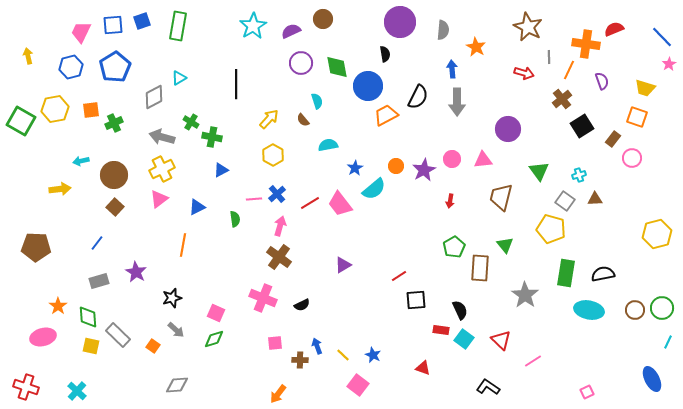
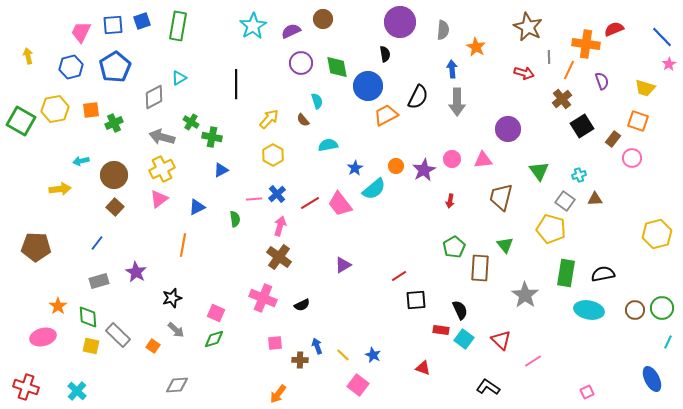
orange square at (637, 117): moved 1 px right, 4 px down
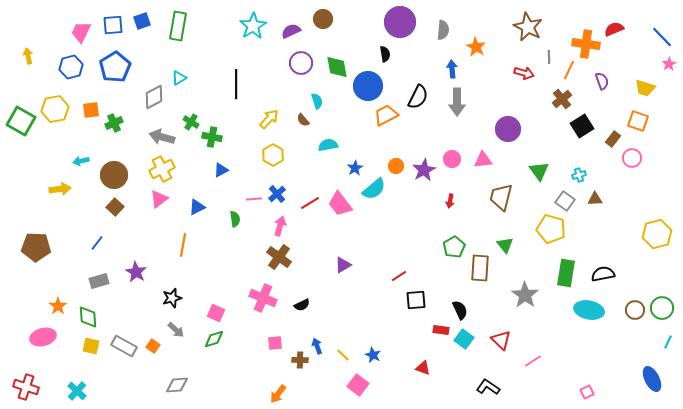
gray rectangle at (118, 335): moved 6 px right, 11 px down; rotated 15 degrees counterclockwise
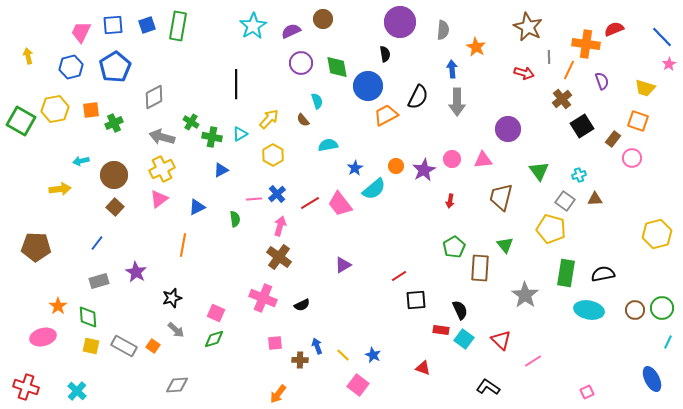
blue square at (142, 21): moved 5 px right, 4 px down
cyan triangle at (179, 78): moved 61 px right, 56 px down
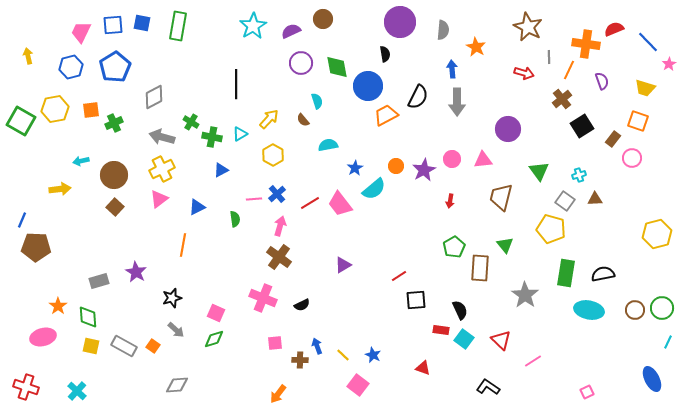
blue square at (147, 25): moved 5 px left, 2 px up; rotated 30 degrees clockwise
blue line at (662, 37): moved 14 px left, 5 px down
blue line at (97, 243): moved 75 px left, 23 px up; rotated 14 degrees counterclockwise
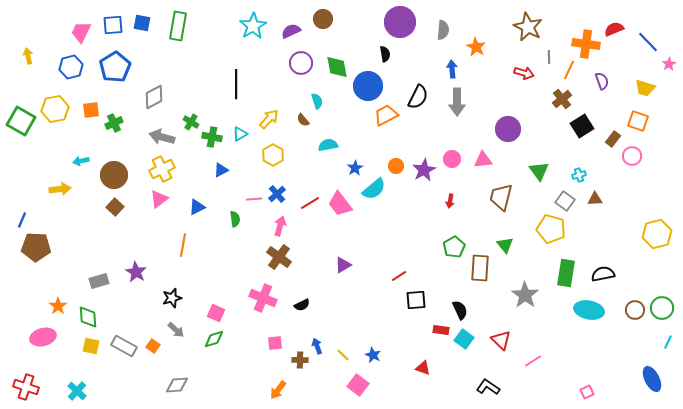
pink circle at (632, 158): moved 2 px up
orange arrow at (278, 394): moved 4 px up
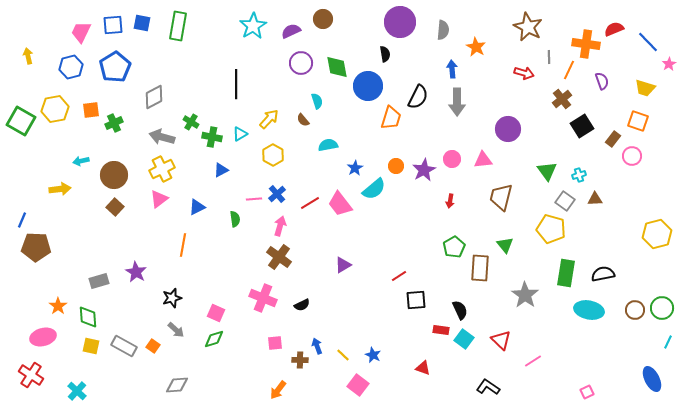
orange trapezoid at (386, 115): moved 5 px right, 3 px down; rotated 135 degrees clockwise
green triangle at (539, 171): moved 8 px right
red cross at (26, 387): moved 5 px right, 12 px up; rotated 15 degrees clockwise
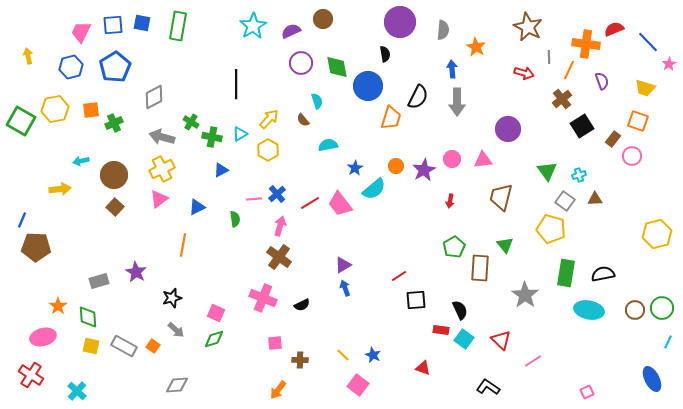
yellow hexagon at (273, 155): moved 5 px left, 5 px up
blue arrow at (317, 346): moved 28 px right, 58 px up
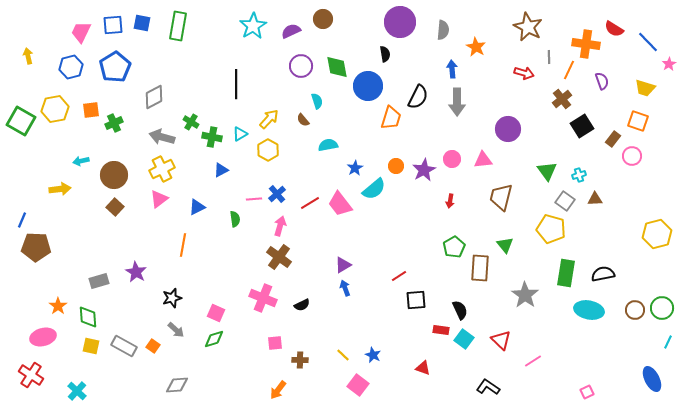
red semicircle at (614, 29): rotated 126 degrees counterclockwise
purple circle at (301, 63): moved 3 px down
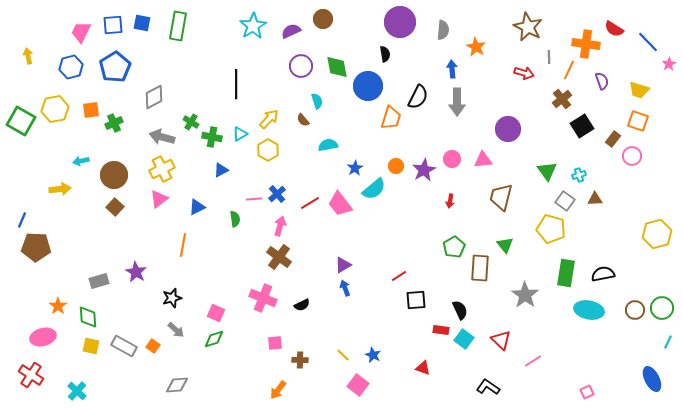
yellow trapezoid at (645, 88): moved 6 px left, 2 px down
